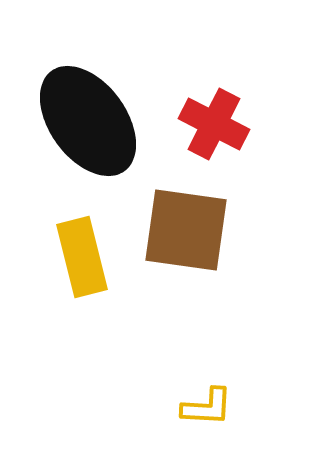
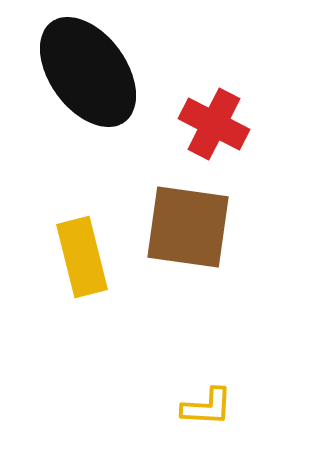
black ellipse: moved 49 px up
brown square: moved 2 px right, 3 px up
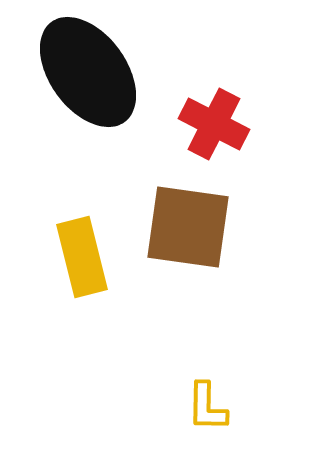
yellow L-shape: rotated 88 degrees clockwise
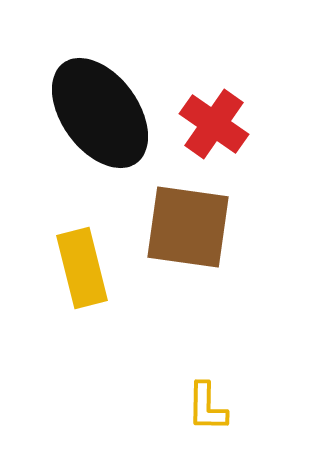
black ellipse: moved 12 px right, 41 px down
red cross: rotated 8 degrees clockwise
yellow rectangle: moved 11 px down
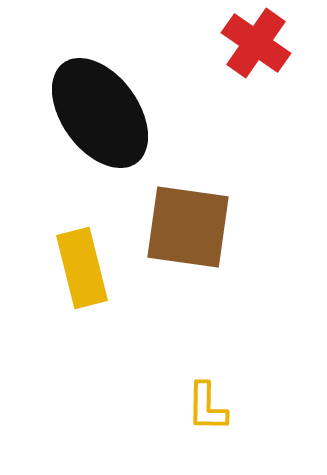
red cross: moved 42 px right, 81 px up
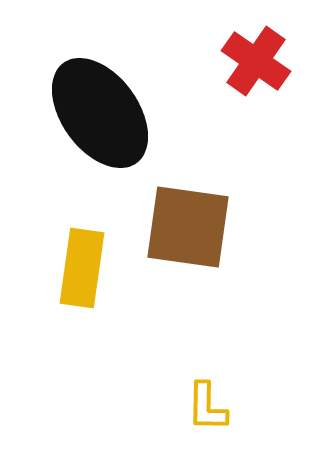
red cross: moved 18 px down
yellow rectangle: rotated 22 degrees clockwise
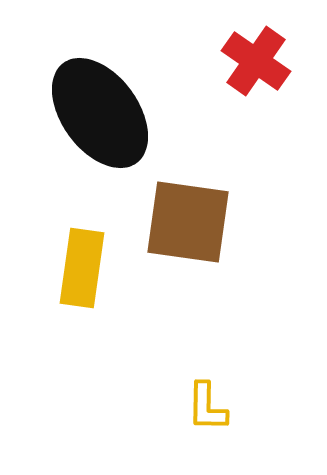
brown square: moved 5 px up
